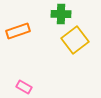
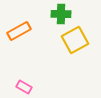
orange rectangle: moved 1 px right; rotated 10 degrees counterclockwise
yellow square: rotated 8 degrees clockwise
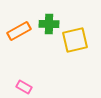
green cross: moved 12 px left, 10 px down
yellow square: rotated 16 degrees clockwise
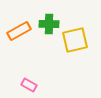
pink rectangle: moved 5 px right, 2 px up
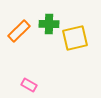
orange rectangle: rotated 15 degrees counterclockwise
yellow square: moved 2 px up
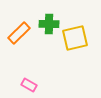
orange rectangle: moved 2 px down
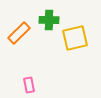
green cross: moved 4 px up
pink rectangle: rotated 49 degrees clockwise
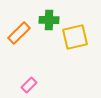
yellow square: moved 1 px up
pink rectangle: rotated 56 degrees clockwise
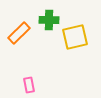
pink rectangle: rotated 56 degrees counterclockwise
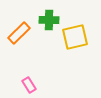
pink rectangle: rotated 21 degrees counterclockwise
